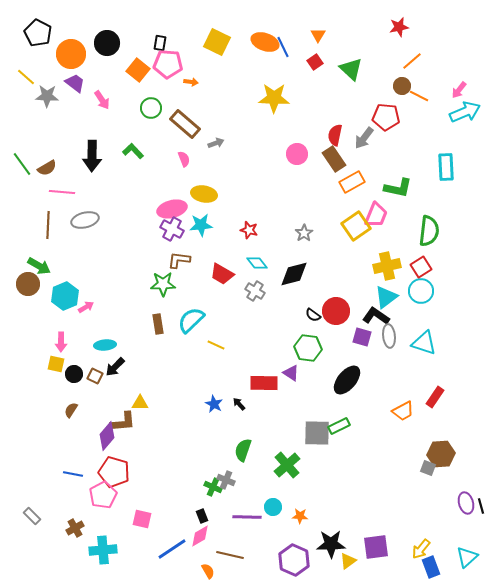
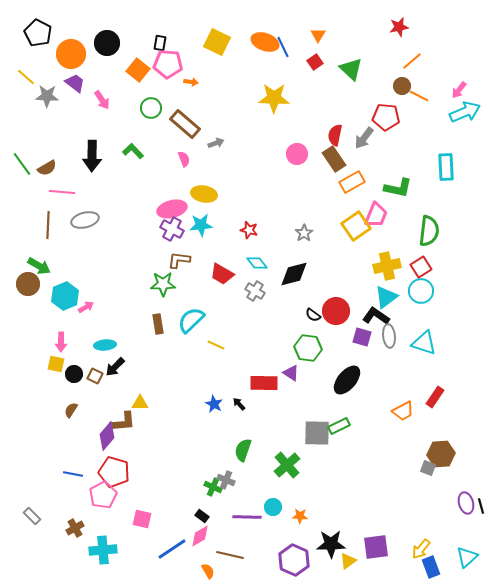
black rectangle at (202, 516): rotated 32 degrees counterclockwise
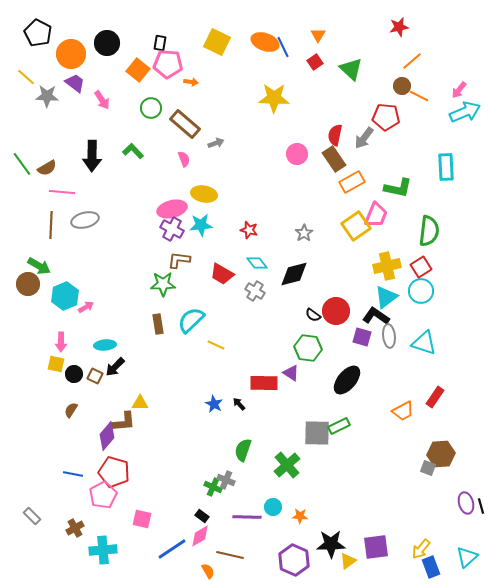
brown line at (48, 225): moved 3 px right
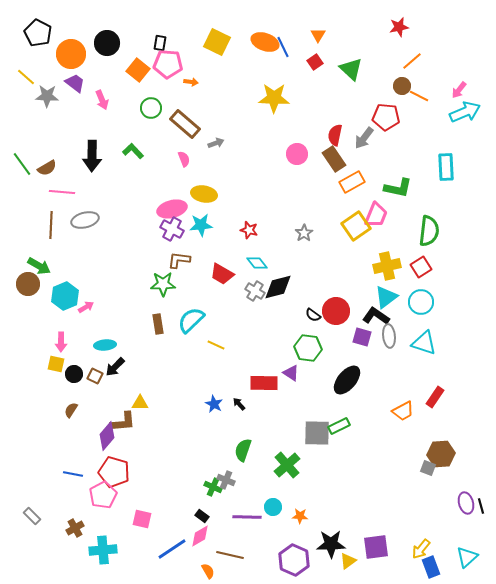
pink arrow at (102, 100): rotated 12 degrees clockwise
black diamond at (294, 274): moved 16 px left, 13 px down
cyan circle at (421, 291): moved 11 px down
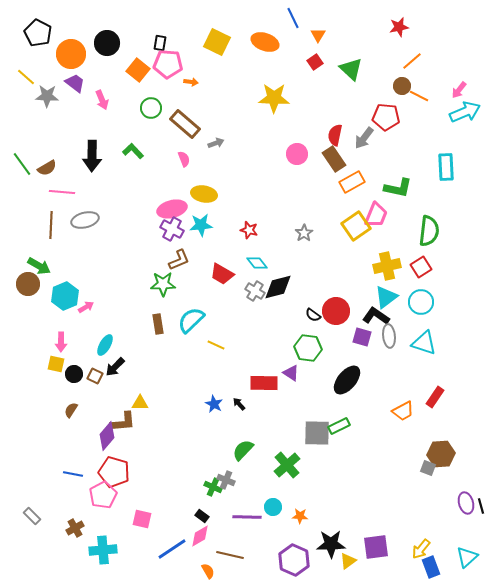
blue line at (283, 47): moved 10 px right, 29 px up
brown L-shape at (179, 260): rotated 150 degrees clockwise
cyan ellipse at (105, 345): rotated 55 degrees counterclockwise
green semicircle at (243, 450): rotated 25 degrees clockwise
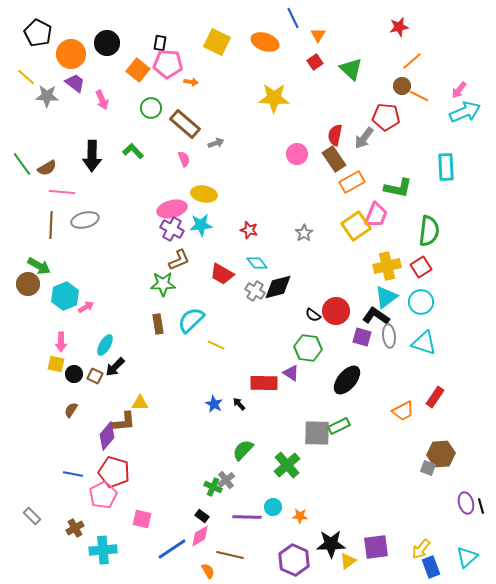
gray cross at (226, 480): rotated 30 degrees clockwise
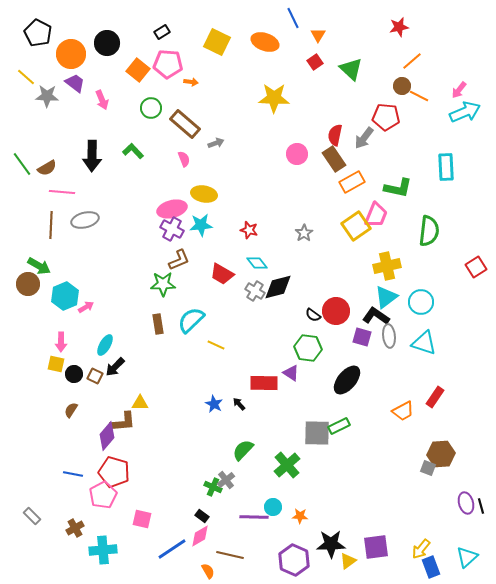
black rectangle at (160, 43): moved 2 px right, 11 px up; rotated 49 degrees clockwise
red square at (421, 267): moved 55 px right
purple line at (247, 517): moved 7 px right
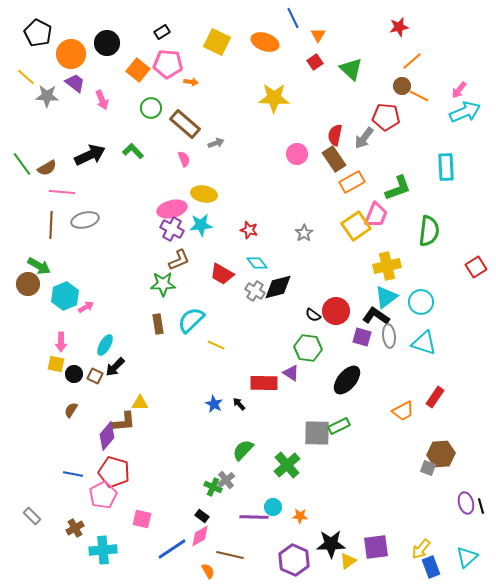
black arrow at (92, 156): moved 2 px left, 1 px up; rotated 116 degrees counterclockwise
green L-shape at (398, 188): rotated 32 degrees counterclockwise
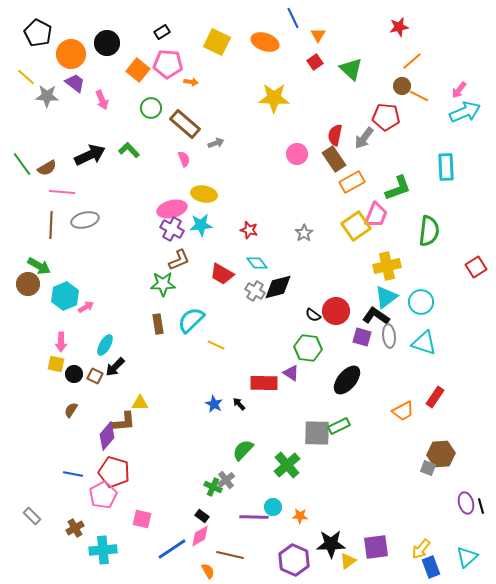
green L-shape at (133, 151): moved 4 px left, 1 px up
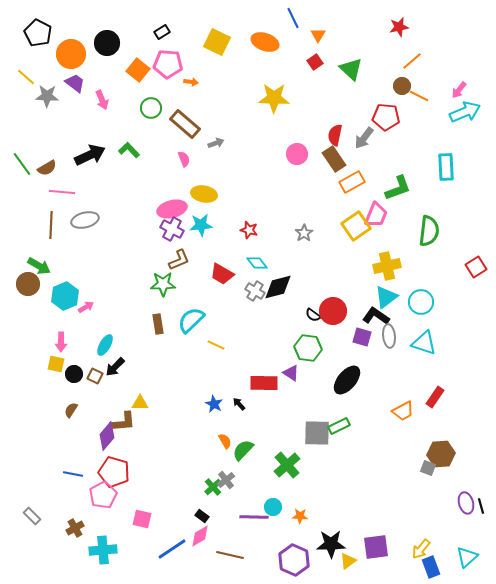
red circle at (336, 311): moved 3 px left
green cross at (213, 487): rotated 24 degrees clockwise
orange semicircle at (208, 571): moved 17 px right, 130 px up
